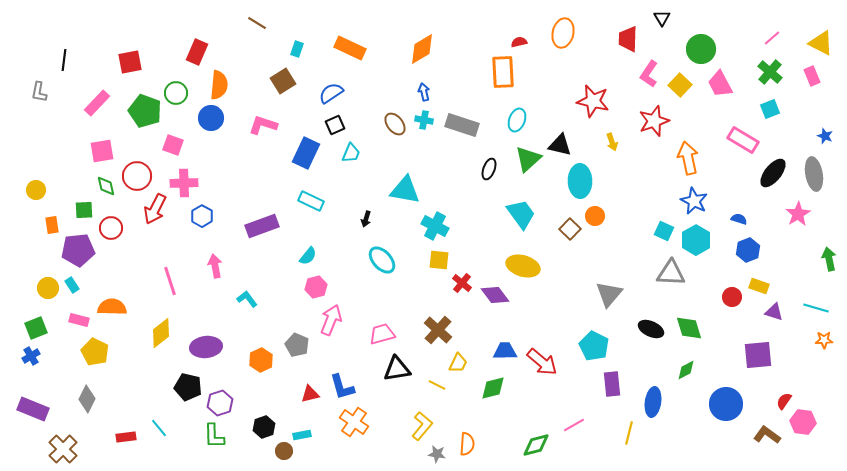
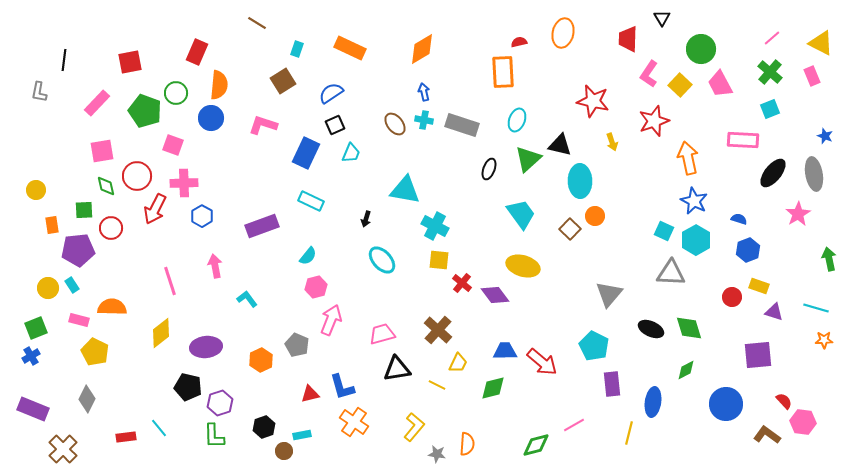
pink rectangle at (743, 140): rotated 28 degrees counterclockwise
red semicircle at (784, 401): rotated 102 degrees clockwise
yellow L-shape at (422, 426): moved 8 px left, 1 px down
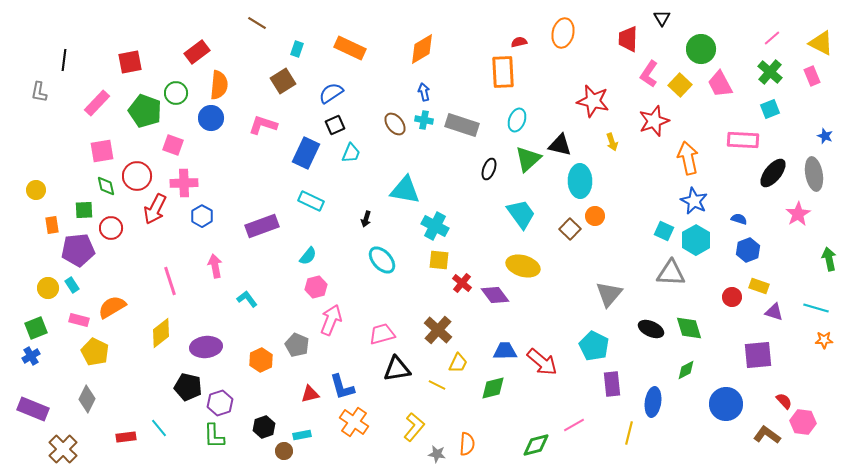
red rectangle at (197, 52): rotated 30 degrees clockwise
orange semicircle at (112, 307): rotated 32 degrees counterclockwise
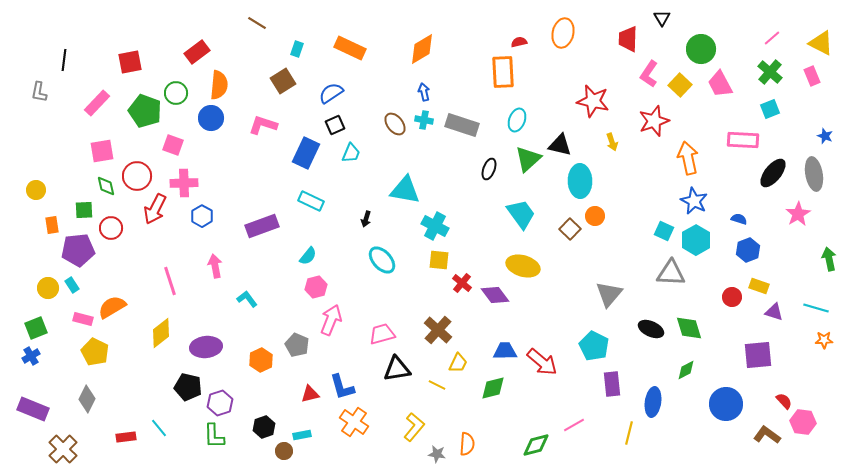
pink rectangle at (79, 320): moved 4 px right, 1 px up
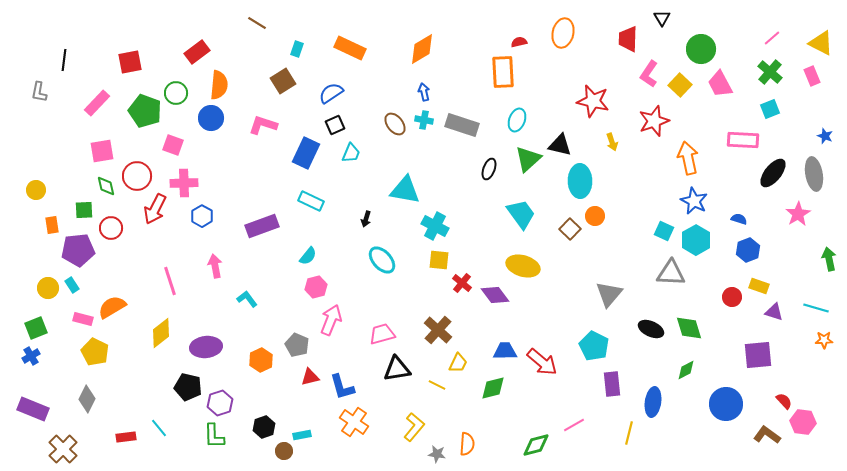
red triangle at (310, 394): moved 17 px up
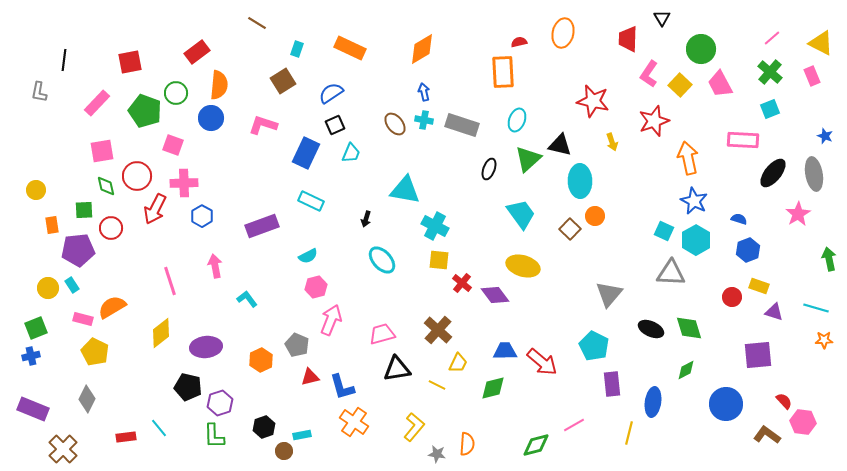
cyan semicircle at (308, 256): rotated 24 degrees clockwise
blue cross at (31, 356): rotated 18 degrees clockwise
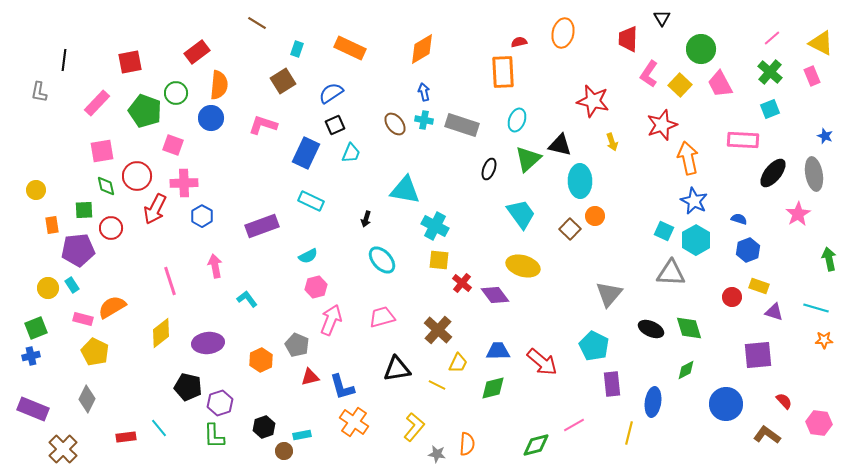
red star at (654, 121): moved 8 px right, 4 px down
pink trapezoid at (382, 334): moved 17 px up
purple ellipse at (206, 347): moved 2 px right, 4 px up
blue trapezoid at (505, 351): moved 7 px left
pink hexagon at (803, 422): moved 16 px right, 1 px down
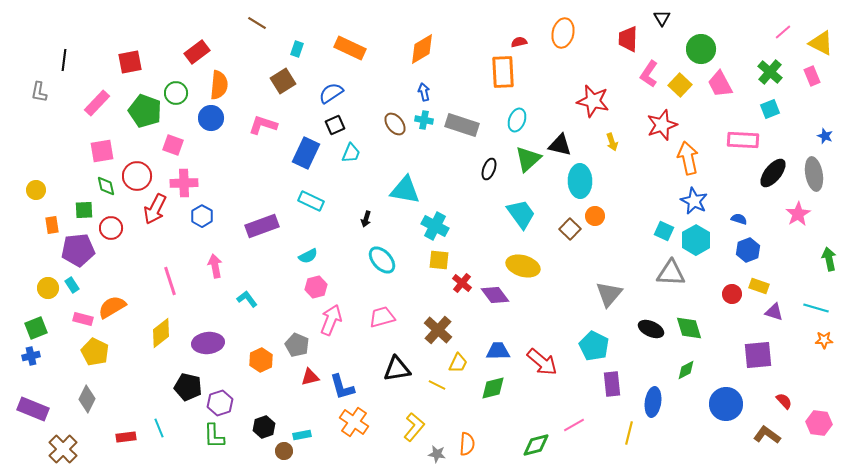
pink line at (772, 38): moved 11 px right, 6 px up
red circle at (732, 297): moved 3 px up
cyan line at (159, 428): rotated 18 degrees clockwise
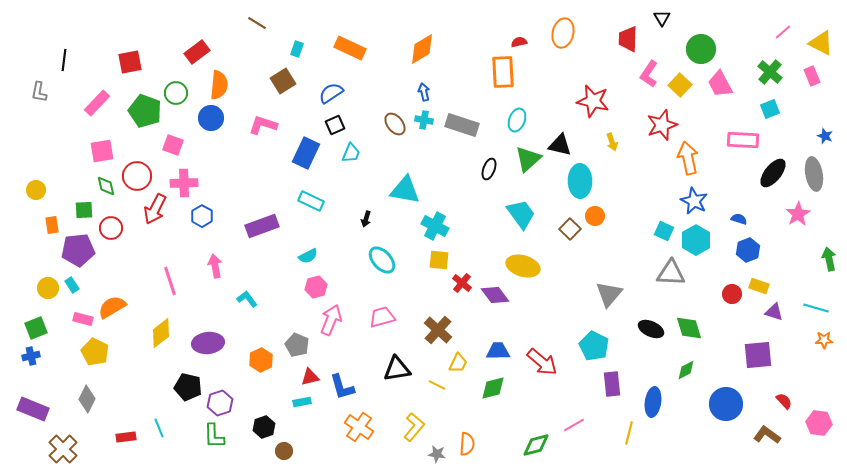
orange cross at (354, 422): moved 5 px right, 5 px down
cyan rectangle at (302, 435): moved 33 px up
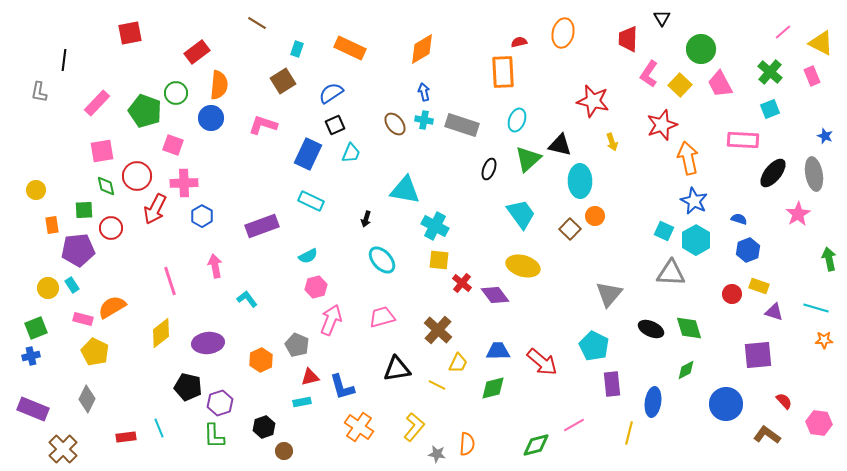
red square at (130, 62): moved 29 px up
blue rectangle at (306, 153): moved 2 px right, 1 px down
